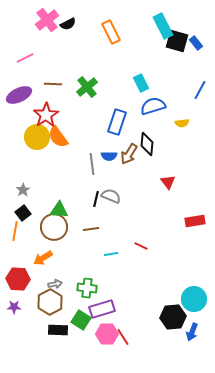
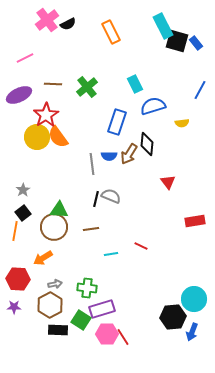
cyan rectangle at (141, 83): moved 6 px left, 1 px down
brown hexagon at (50, 302): moved 3 px down
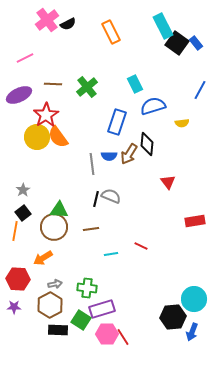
black square at (177, 41): moved 2 px down; rotated 20 degrees clockwise
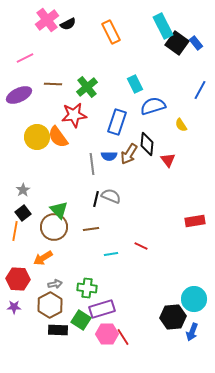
red star at (46, 115): moved 28 px right; rotated 25 degrees clockwise
yellow semicircle at (182, 123): moved 1 px left, 2 px down; rotated 64 degrees clockwise
red triangle at (168, 182): moved 22 px up
green triangle at (59, 210): rotated 42 degrees clockwise
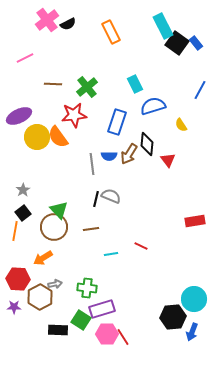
purple ellipse at (19, 95): moved 21 px down
brown hexagon at (50, 305): moved 10 px left, 8 px up
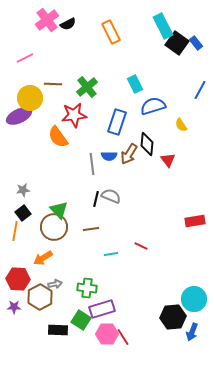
yellow circle at (37, 137): moved 7 px left, 39 px up
gray star at (23, 190): rotated 24 degrees clockwise
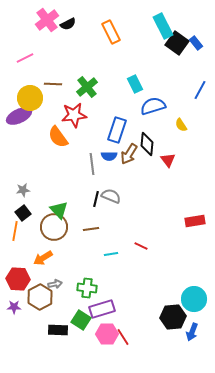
blue rectangle at (117, 122): moved 8 px down
